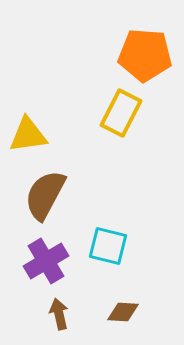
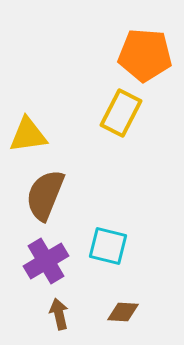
brown semicircle: rotated 6 degrees counterclockwise
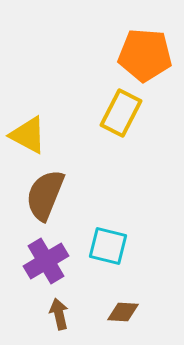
yellow triangle: rotated 36 degrees clockwise
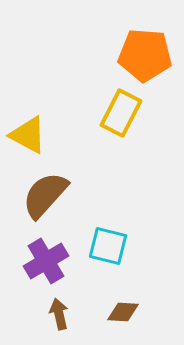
brown semicircle: rotated 20 degrees clockwise
